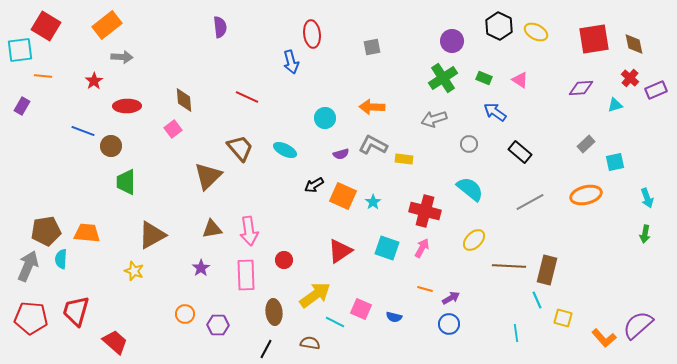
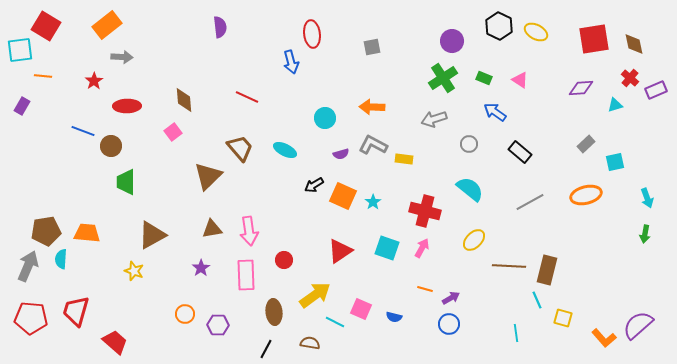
pink square at (173, 129): moved 3 px down
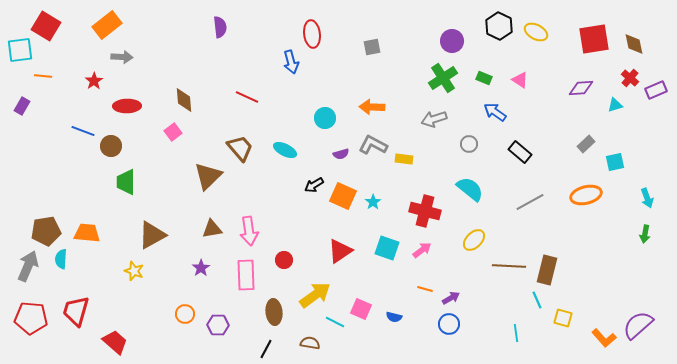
pink arrow at (422, 248): moved 2 px down; rotated 24 degrees clockwise
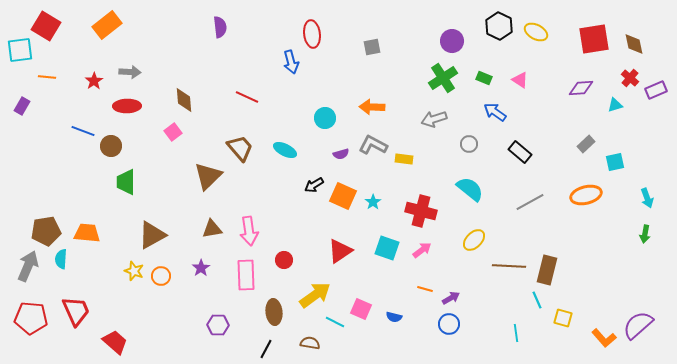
gray arrow at (122, 57): moved 8 px right, 15 px down
orange line at (43, 76): moved 4 px right, 1 px down
red cross at (425, 211): moved 4 px left
red trapezoid at (76, 311): rotated 140 degrees clockwise
orange circle at (185, 314): moved 24 px left, 38 px up
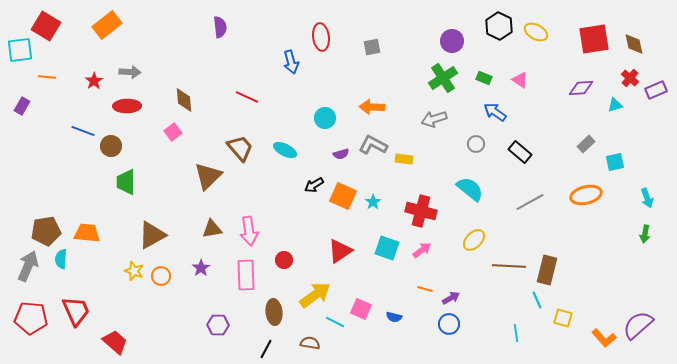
red ellipse at (312, 34): moved 9 px right, 3 px down
gray circle at (469, 144): moved 7 px right
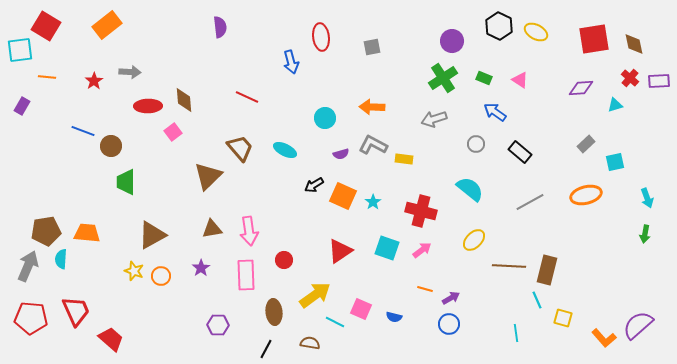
purple rectangle at (656, 90): moved 3 px right, 9 px up; rotated 20 degrees clockwise
red ellipse at (127, 106): moved 21 px right
red trapezoid at (115, 342): moved 4 px left, 3 px up
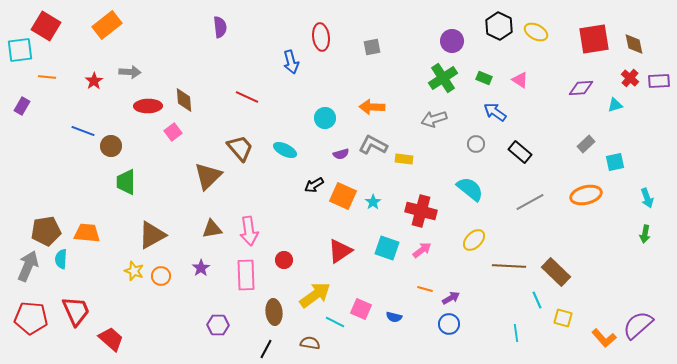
brown rectangle at (547, 270): moved 9 px right, 2 px down; rotated 60 degrees counterclockwise
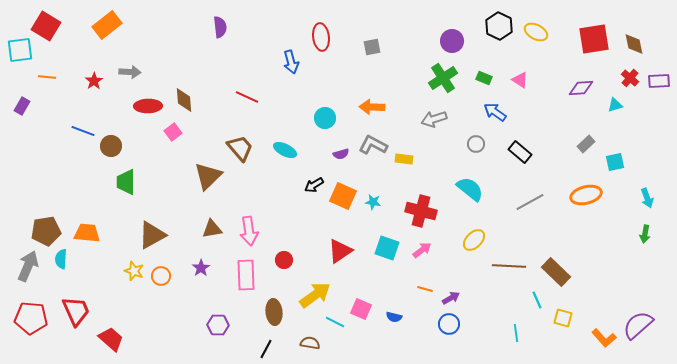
cyan star at (373, 202): rotated 28 degrees counterclockwise
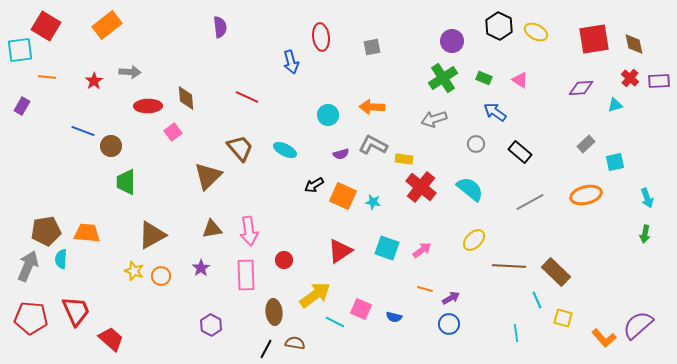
brown diamond at (184, 100): moved 2 px right, 2 px up
cyan circle at (325, 118): moved 3 px right, 3 px up
red cross at (421, 211): moved 24 px up; rotated 24 degrees clockwise
purple hexagon at (218, 325): moved 7 px left; rotated 25 degrees clockwise
brown semicircle at (310, 343): moved 15 px left
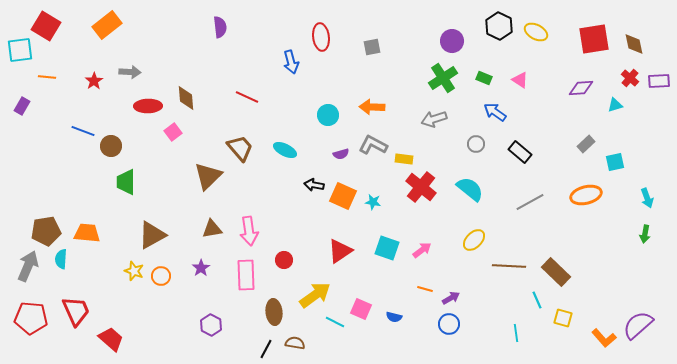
black arrow at (314, 185): rotated 42 degrees clockwise
